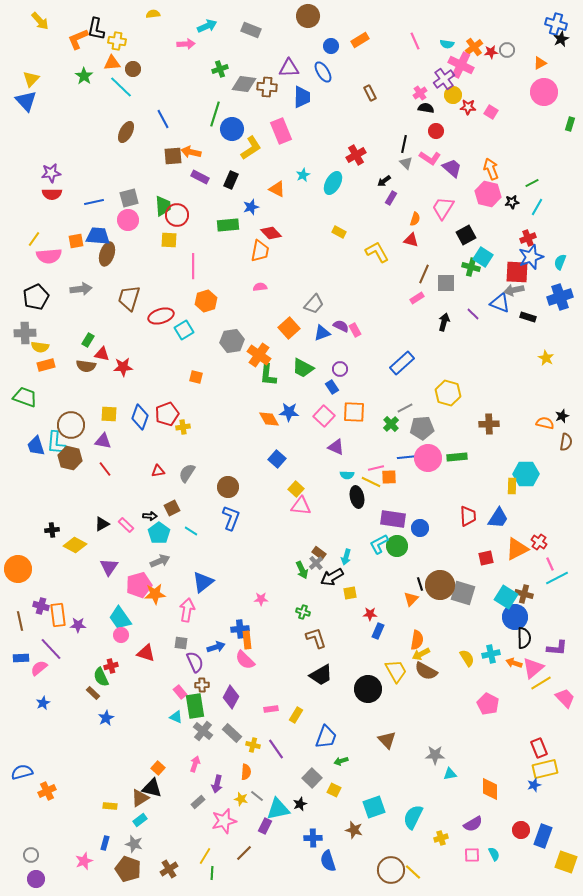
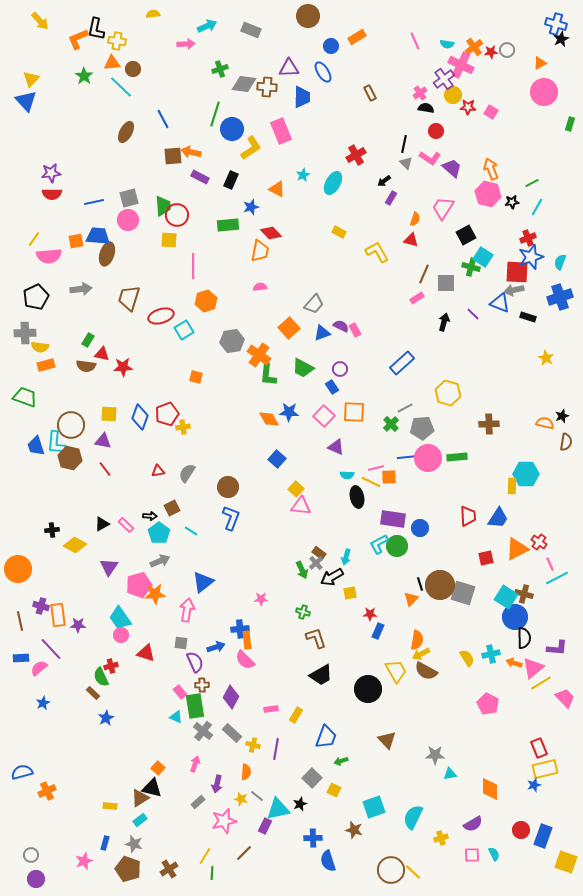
orange rectangle at (360, 40): moved 3 px left, 3 px up
purple line at (276, 749): rotated 45 degrees clockwise
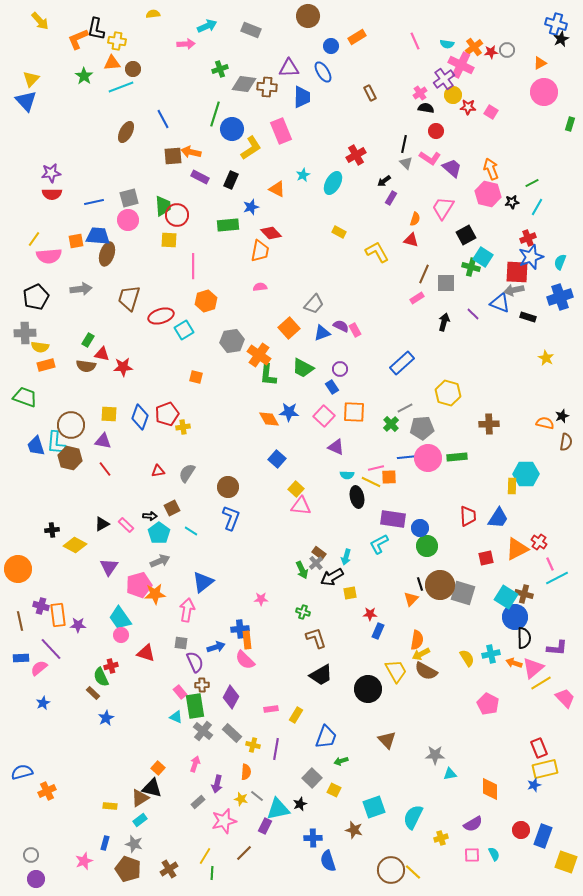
cyan line at (121, 87): rotated 65 degrees counterclockwise
green circle at (397, 546): moved 30 px right
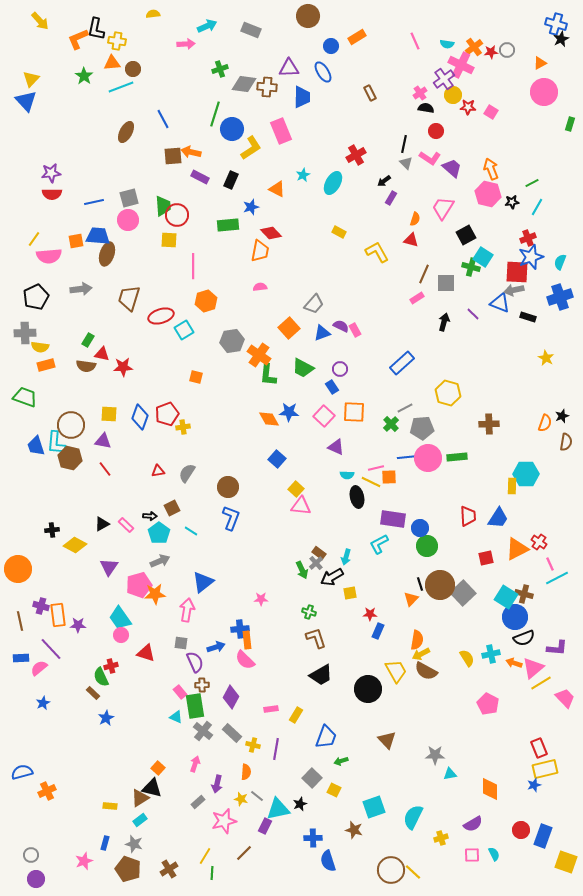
orange semicircle at (545, 423): rotated 96 degrees clockwise
gray square at (463, 593): rotated 30 degrees clockwise
green cross at (303, 612): moved 6 px right
black semicircle at (524, 638): rotated 70 degrees clockwise
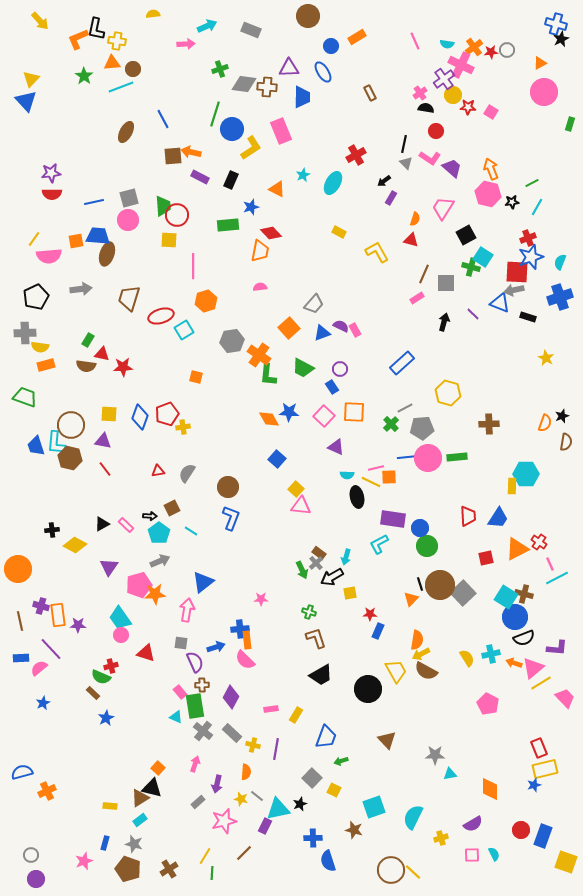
green semicircle at (101, 677): rotated 42 degrees counterclockwise
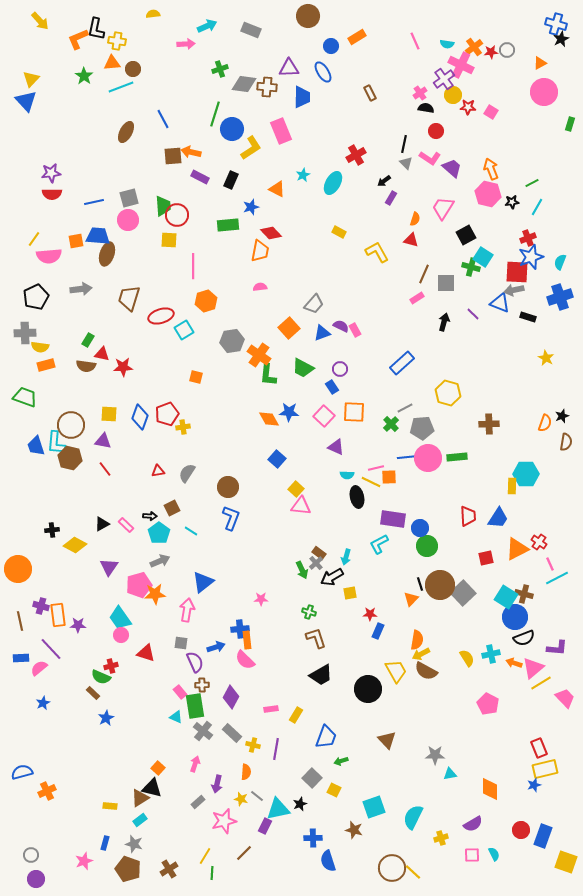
brown circle at (391, 870): moved 1 px right, 2 px up
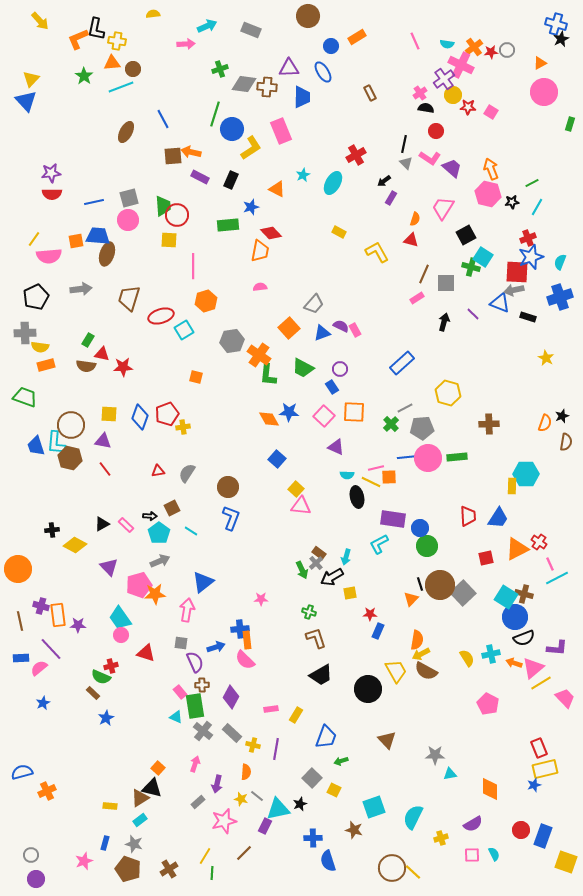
purple triangle at (109, 567): rotated 18 degrees counterclockwise
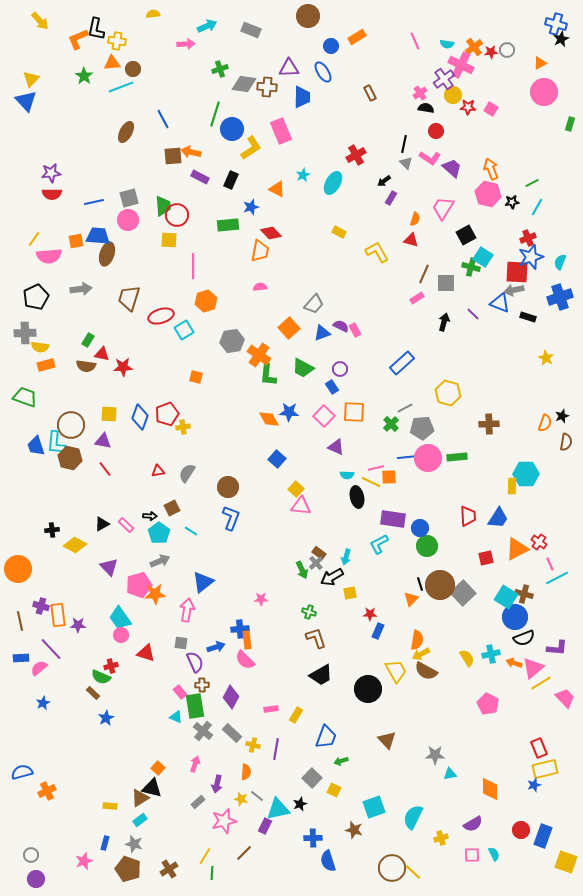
pink square at (491, 112): moved 3 px up
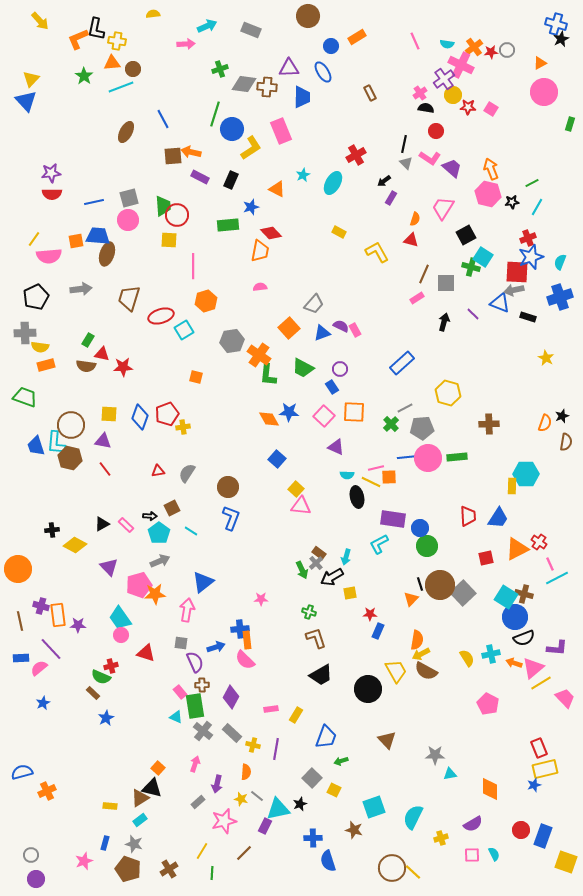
yellow line at (205, 856): moved 3 px left, 5 px up
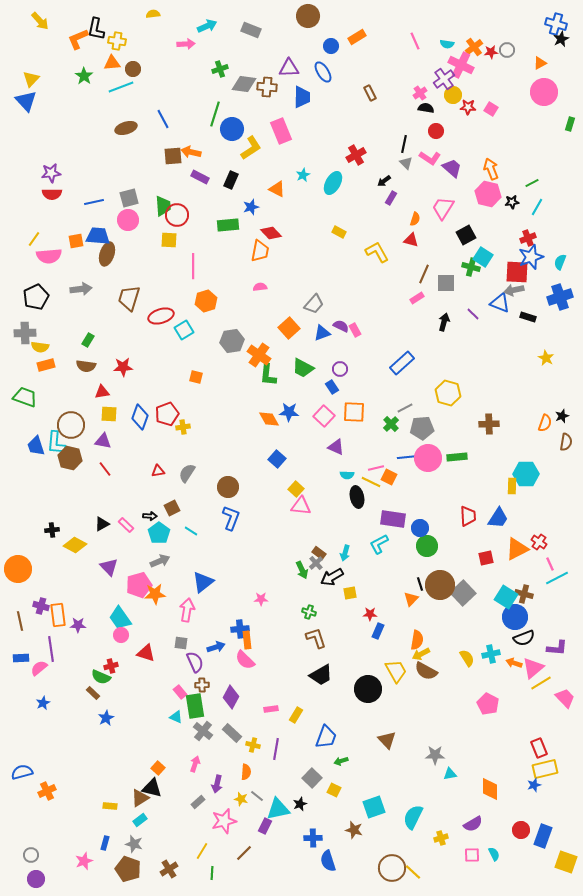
brown ellipse at (126, 132): moved 4 px up; rotated 45 degrees clockwise
red triangle at (102, 354): moved 38 px down; rotated 21 degrees counterclockwise
orange square at (389, 477): rotated 28 degrees clockwise
cyan arrow at (346, 557): moved 1 px left, 4 px up
purple line at (51, 649): rotated 35 degrees clockwise
